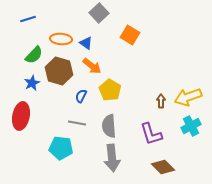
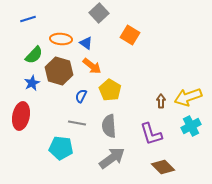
gray arrow: rotated 120 degrees counterclockwise
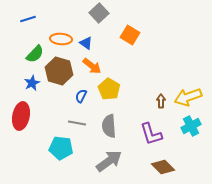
green semicircle: moved 1 px right, 1 px up
yellow pentagon: moved 1 px left, 1 px up
gray arrow: moved 3 px left, 3 px down
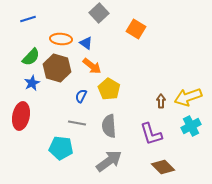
orange square: moved 6 px right, 6 px up
green semicircle: moved 4 px left, 3 px down
brown hexagon: moved 2 px left, 3 px up
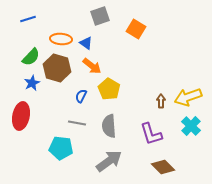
gray square: moved 1 px right, 3 px down; rotated 24 degrees clockwise
cyan cross: rotated 18 degrees counterclockwise
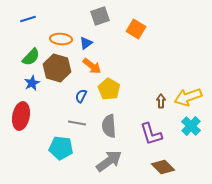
blue triangle: rotated 48 degrees clockwise
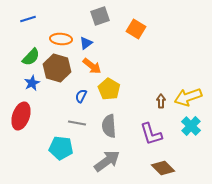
red ellipse: rotated 8 degrees clockwise
gray arrow: moved 2 px left
brown diamond: moved 1 px down
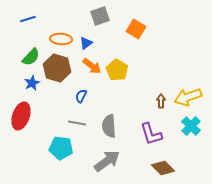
yellow pentagon: moved 8 px right, 19 px up
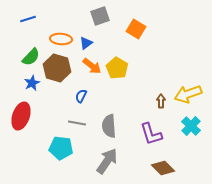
yellow pentagon: moved 2 px up
yellow arrow: moved 3 px up
gray arrow: rotated 20 degrees counterclockwise
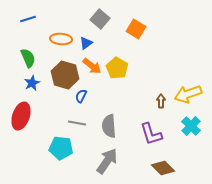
gray square: moved 3 px down; rotated 30 degrees counterclockwise
green semicircle: moved 3 px left, 1 px down; rotated 66 degrees counterclockwise
brown hexagon: moved 8 px right, 7 px down
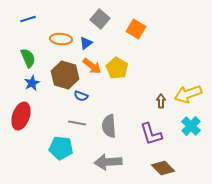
blue semicircle: rotated 96 degrees counterclockwise
gray arrow: moved 1 px right, 1 px down; rotated 128 degrees counterclockwise
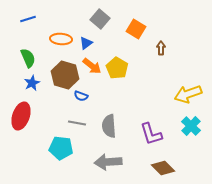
brown arrow: moved 53 px up
